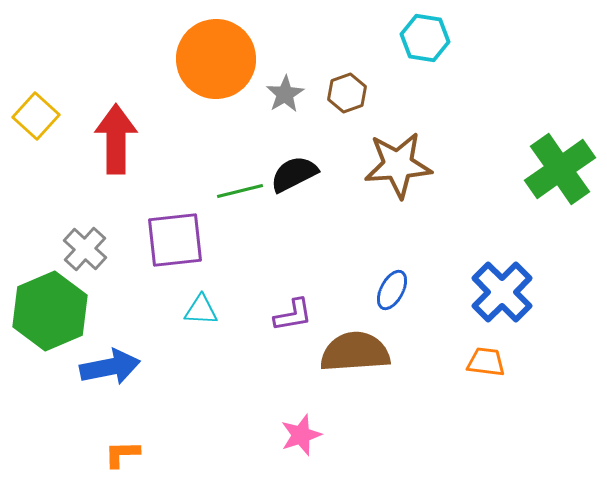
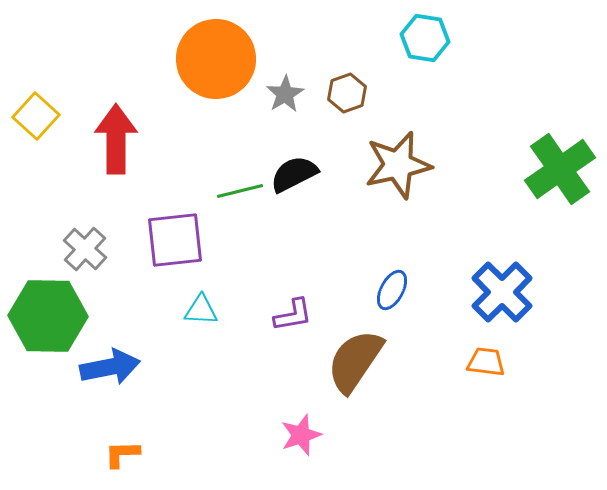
brown star: rotated 8 degrees counterclockwise
green hexagon: moved 2 px left, 5 px down; rotated 24 degrees clockwise
brown semicircle: moved 9 px down; rotated 52 degrees counterclockwise
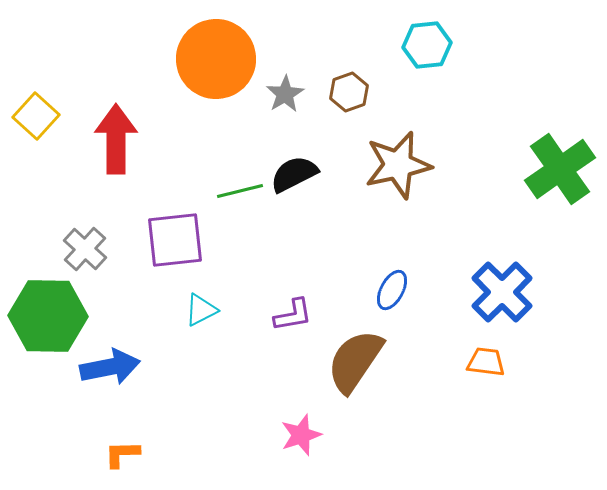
cyan hexagon: moved 2 px right, 7 px down; rotated 15 degrees counterclockwise
brown hexagon: moved 2 px right, 1 px up
cyan triangle: rotated 30 degrees counterclockwise
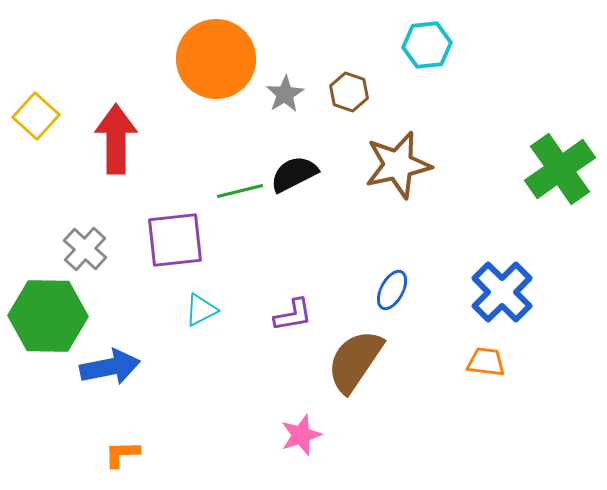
brown hexagon: rotated 21 degrees counterclockwise
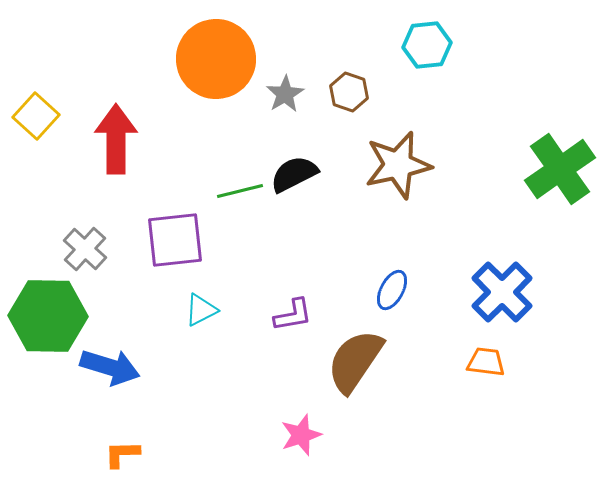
blue arrow: rotated 28 degrees clockwise
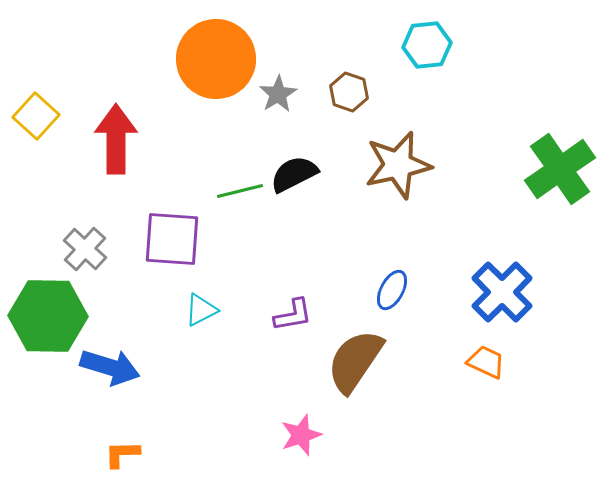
gray star: moved 7 px left
purple square: moved 3 px left, 1 px up; rotated 10 degrees clockwise
orange trapezoid: rotated 18 degrees clockwise
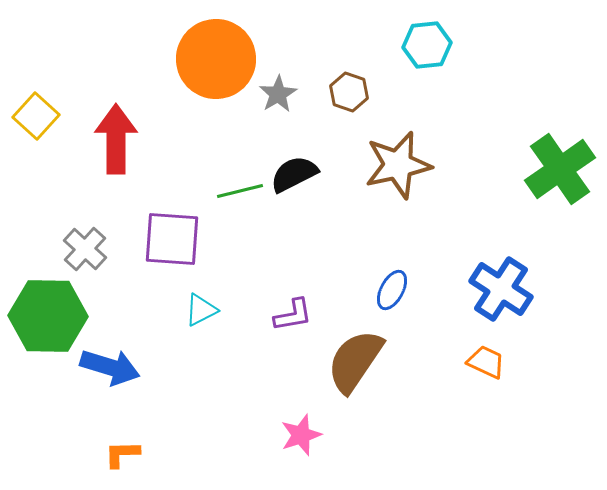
blue cross: moved 1 px left, 3 px up; rotated 12 degrees counterclockwise
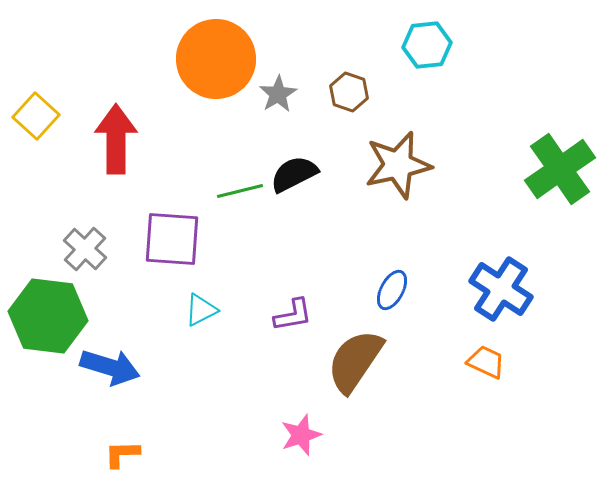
green hexagon: rotated 6 degrees clockwise
